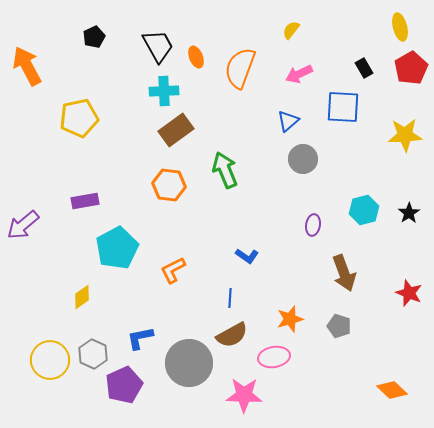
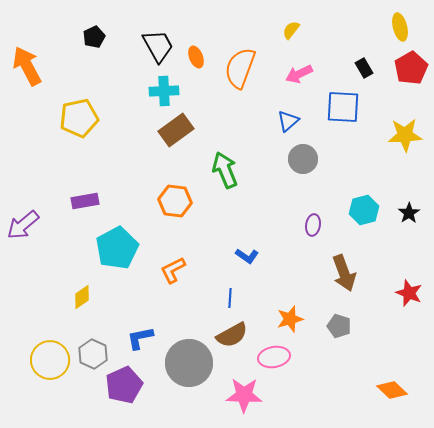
orange hexagon at (169, 185): moved 6 px right, 16 px down
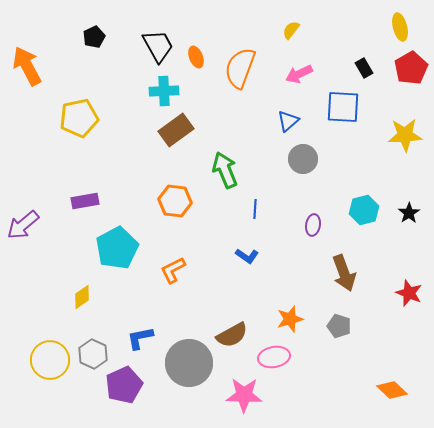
blue line at (230, 298): moved 25 px right, 89 px up
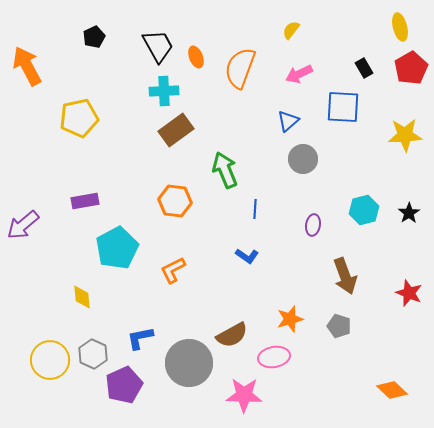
brown arrow at (344, 273): moved 1 px right, 3 px down
yellow diamond at (82, 297): rotated 60 degrees counterclockwise
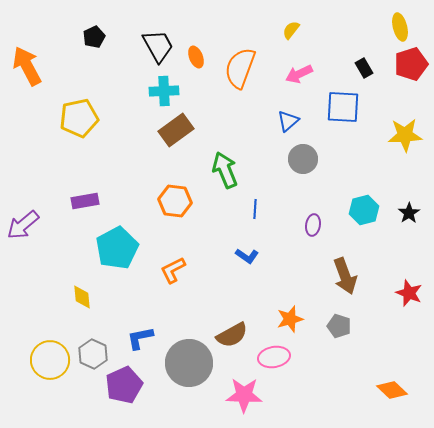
red pentagon at (411, 68): moved 4 px up; rotated 12 degrees clockwise
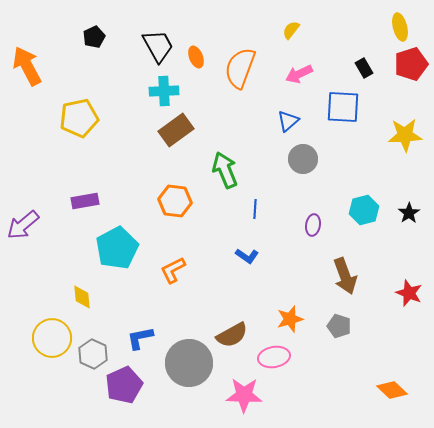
yellow circle at (50, 360): moved 2 px right, 22 px up
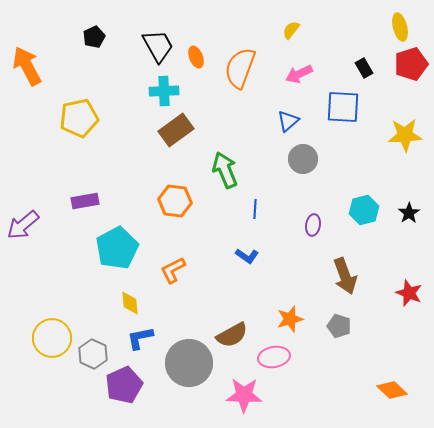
yellow diamond at (82, 297): moved 48 px right, 6 px down
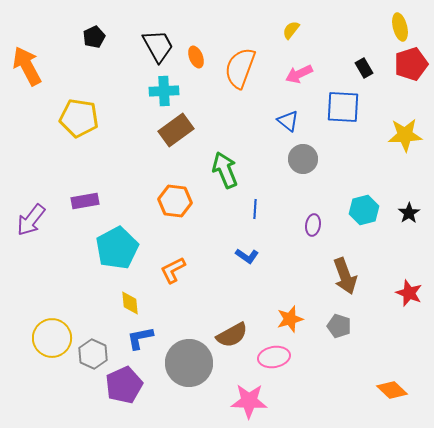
yellow pentagon at (79, 118): rotated 21 degrees clockwise
blue triangle at (288, 121): rotated 40 degrees counterclockwise
purple arrow at (23, 225): moved 8 px right, 5 px up; rotated 12 degrees counterclockwise
pink star at (244, 395): moved 5 px right, 6 px down
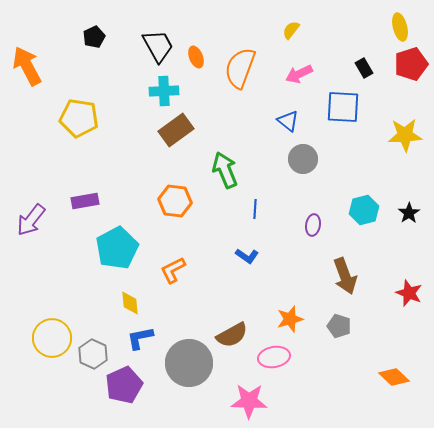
orange diamond at (392, 390): moved 2 px right, 13 px up
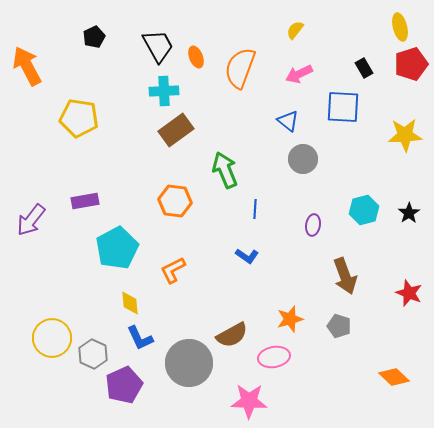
yellow semicircle at (291, 30): moved 4 px right
blue L-shape at (140, 338): rotated 104 degrees counterclockwise
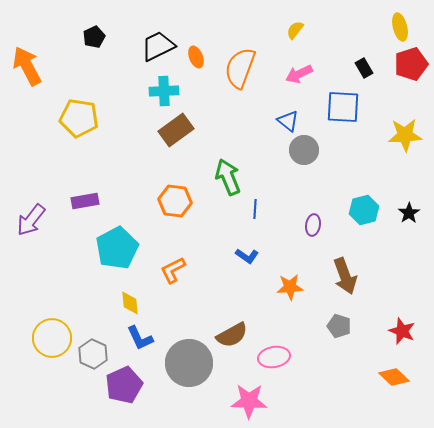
black trapezoid at (158, 46): rotated 87 degrees counterclockwise
gray circle at (303, 159): moved 1 px right, 9 px up
green arrow at (225, 170): moved 3 px right, 7 px down
red star at (409, 293): moved 7 px left, 38 px down
orange star at (290, 319): moved 32 px up; rotated 12 degrees clockwise
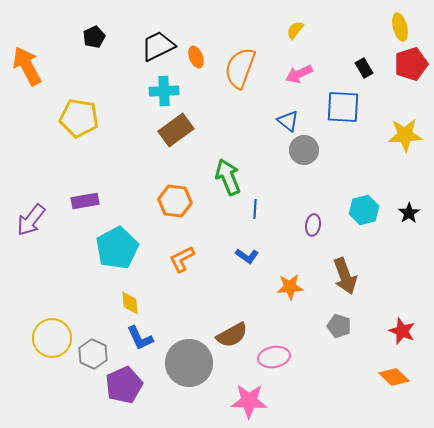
orange L-shape at (173, 270): moved 9 px right, 11 px up
